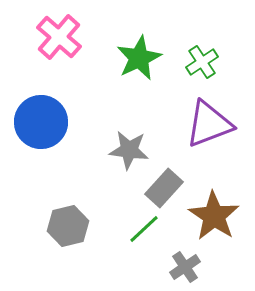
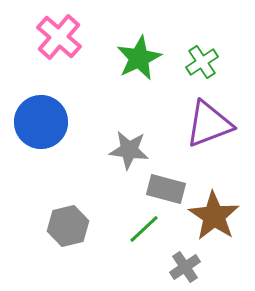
gray rectangle: moved 2 px right, 1 px down; rotated 63 degrees clockwise
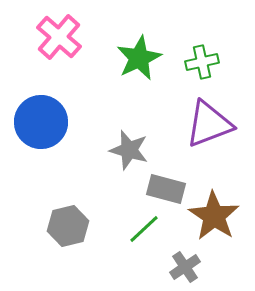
green cross: rotated 20 degrees clockwise
gray star: rotated 9 degrees clockwise
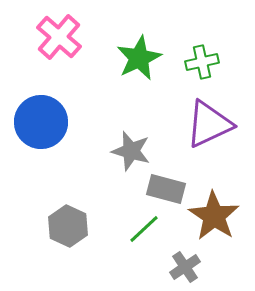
purple triangle: rotated 4 degrees counterclockwise
gray star: moved 2 px right, 1 px down
gray hexagon: rotated 21 degrees counterclockwise
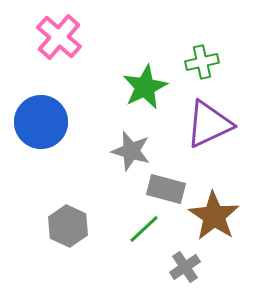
green star: moved 6 px right, 29 px down
